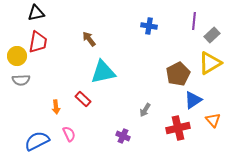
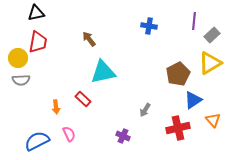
yellow circle: moved 1 px right, 2 px down
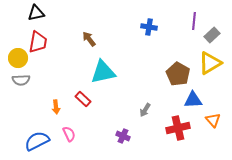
blue cross: moved 1 px down
brown pentagon: rotated 15 degrees counterclockwise
blue triangle: rotated 30 degrees clockwise
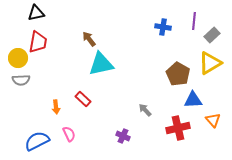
blue cross: moved 14 px right
cyan triangle: moved 2 px left, 8 px up
gray arrow: rotated 104 degrees clockwise
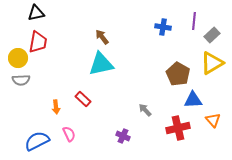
brown arrow: moved 13 px right, 2 px up
yellow triangle: moved 2 px right
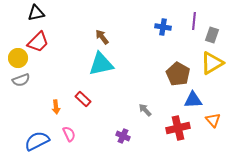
gray rectangle: rotated 28 degrees counterclockwise
red trapezoid: rotated 35 degrees clockwise
gray semicircle: rotated 18 degrees counterclockwise
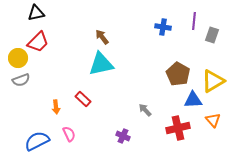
yellow triangle: moved 1 px right, 18 px down
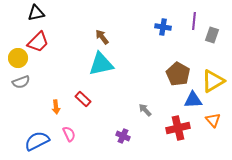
gray semicircle: moved 2 px down
